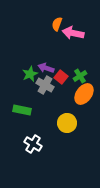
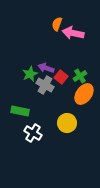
green rectangle: moved 2 px left, 1 px down
white cross: moved 11 px up
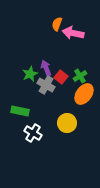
purple arrow: rotated 49 degrees clockwise
gray cross: moved 1 px right
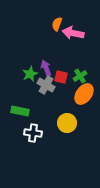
red square: rotated 24 degrees counterclockwise
white cross: rotated 24 degrees counterclockwise
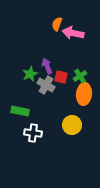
purple arrow: moved 1 px right, 2 px up
orange ellipse: rotated 30 degrees counterclockwise
yellow circle: moved 5 px right, 2 px down
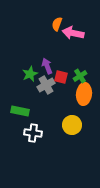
gray cross: rotated 30 degrees clockwise
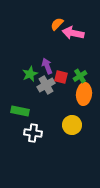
orange semicircle: rotated 24 degrees clockwise
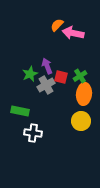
orange semicircle: moved 1 px down
yellow circle: moved 9 px right, 4 px up
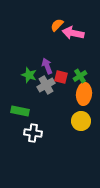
green star: moved 1 px left, 1 px down; rotated 28 degrees counterclockwise
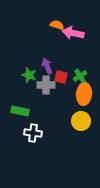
orange semicircle: rotated 64 degrees clockwise
gray cross: rotated 30 degrees clockwise
